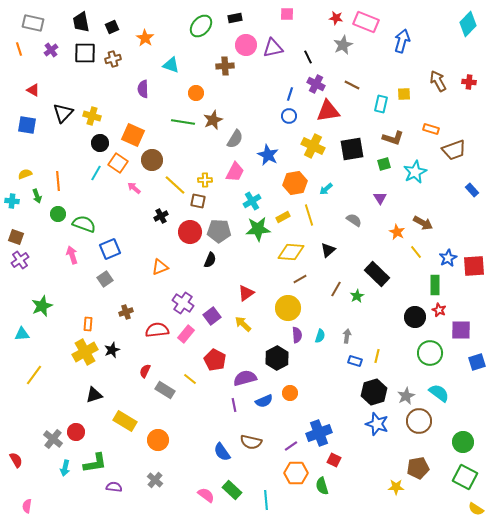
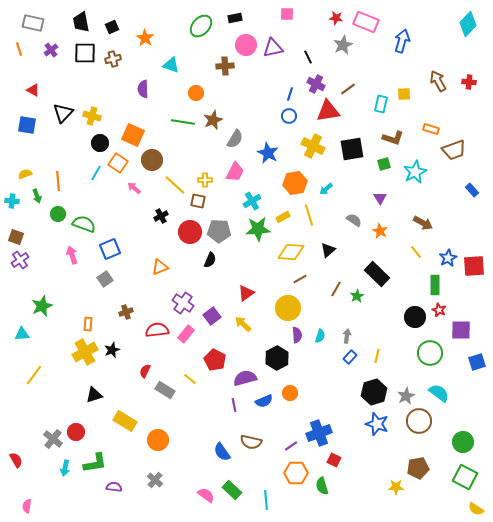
brown line at (352, 85): moved 4 px left, 4 px down; rotated 63 degrees counterclockwise
blue star at (268, 155): moved 2 px up
orange star at (397, 232): moved 17 px left, 1 px up
blue rectangle at (355, 361): moved 5 px left, 4 px up; rotated 64 degrees counterclockwise
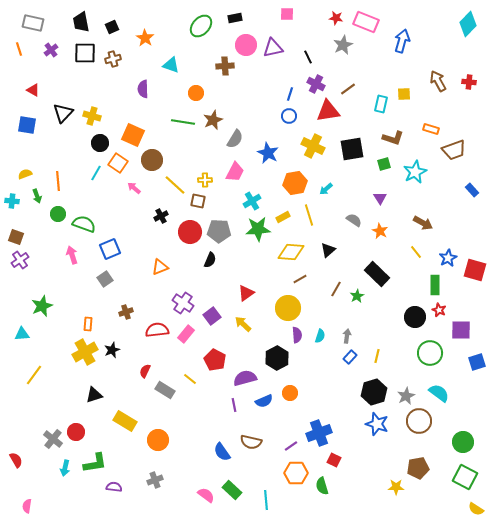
red square at (474, 266): moved 1 px right, 4 px down; rotated 20 degrees clockwise
gray cross at (155, 480): rotated 28 degrees clockwise
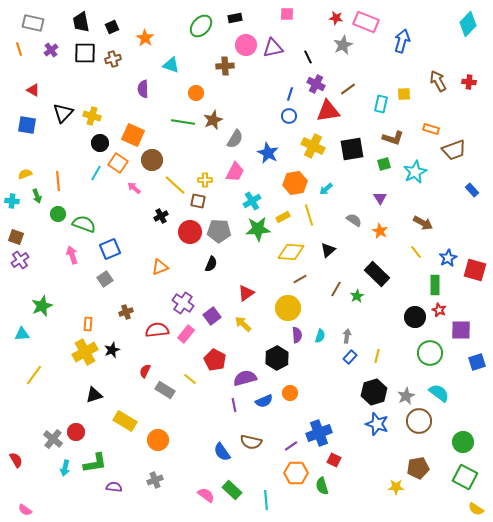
black semicircle at (210, 260): moved 1 px right, 4 px down
pink semicircle at (27, 506): moved 2 px left, 4 px down; rotated 64 degrees counterclockwise
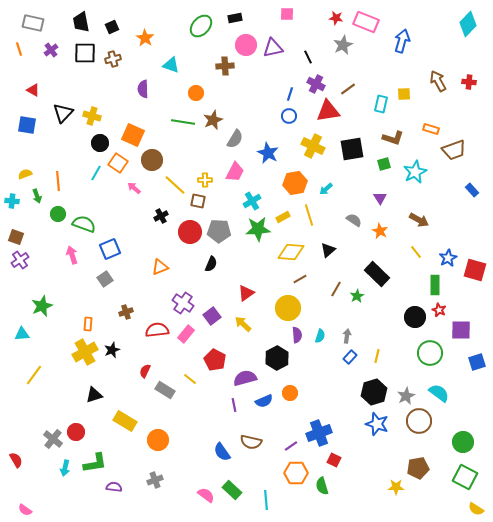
brown arrow at (423, 223): moved 4 px left, 3 px up
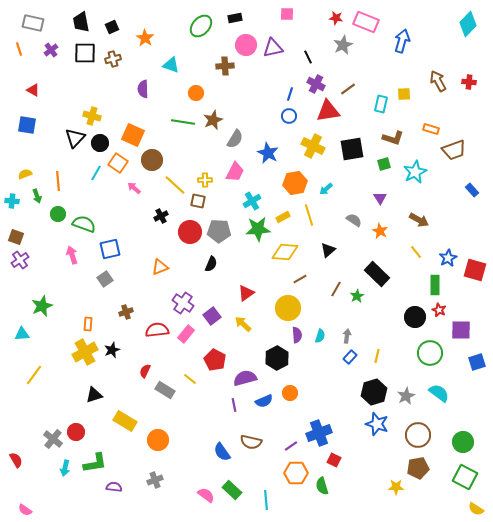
black triangle at (63, 113): moved 12 px right, 25 px down
blue square at (110, 249): rotated 10 degrees clockwise
yellow diamond at (291, 252): moved 6 px left
brown circle at (419, 421): moved 1 px left, 14 px down
